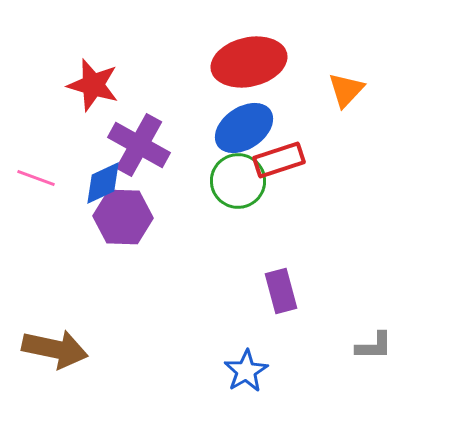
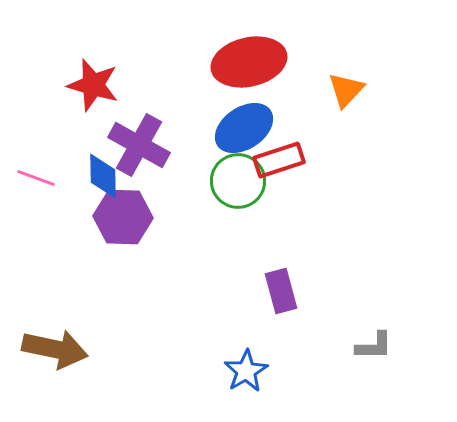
blue diamond: moved 7 px up; rotated 66 degrees counterclockwise
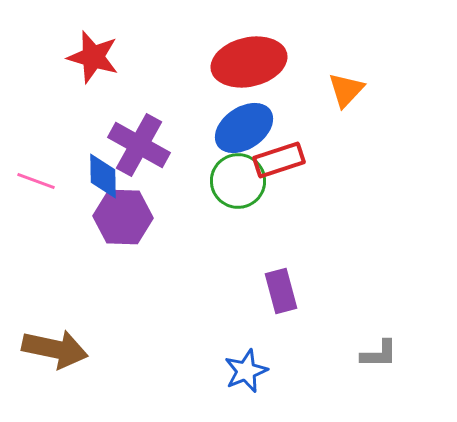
red star: moved 28 px up
pink line: moved 3 px down
gray L-shape: moved 5 px right, 8 px down
blue star: rotated 9 degrees clockwise
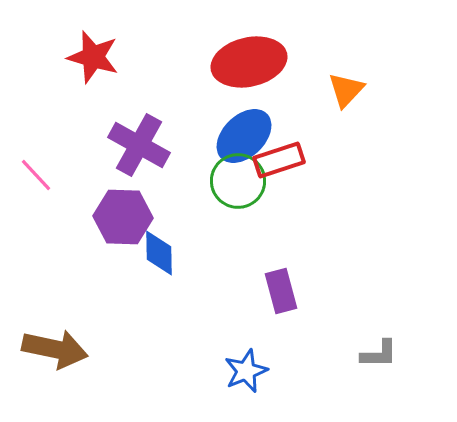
blue ellipse: moved 8 px down; rotated 10 degrees counterclockwise
blue diamond: moved 56 px right, 77 px down
pink line: moved 6 px up; rotated 27 degrees clockwise
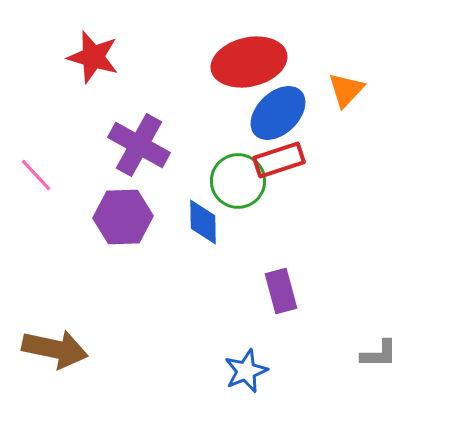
blue ellipse: moved 34 px right, 23 px up
purple hexagon: rotated 4 degrees counterclockwise
blue diamond: moved 44 px right, 31 px up
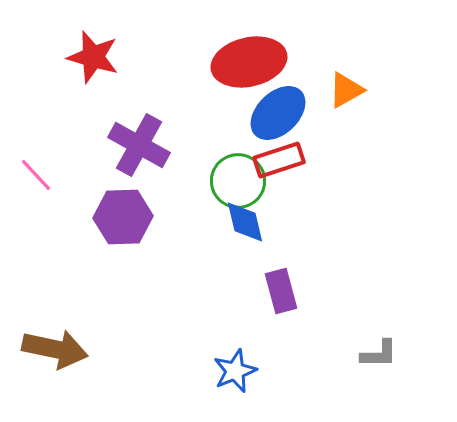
orange triangle: rotated 18 degrees clockwise
blue diamond: moved 42 px right; rotated 12 degrees counterclockwise
blue star: moved 11 px left
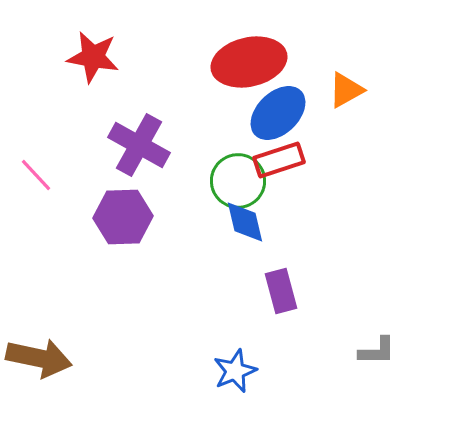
red star: rotated 6 degrees counterclockwise
brown arrow: moved 16 px left, 9 px down
gray L-shape: moved 2 px left, 3 px up
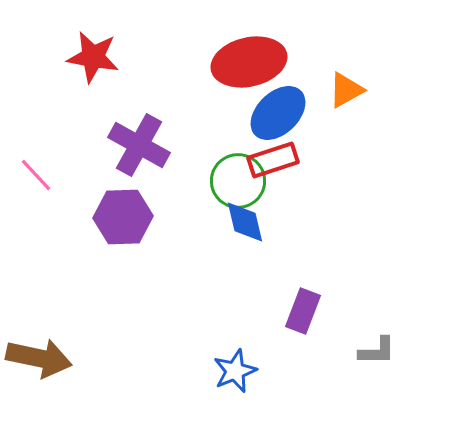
red rectangle: moved 6 px left
purple rectangle: moved 22 px right, 20 px down; rotated 36 degrees clockwise
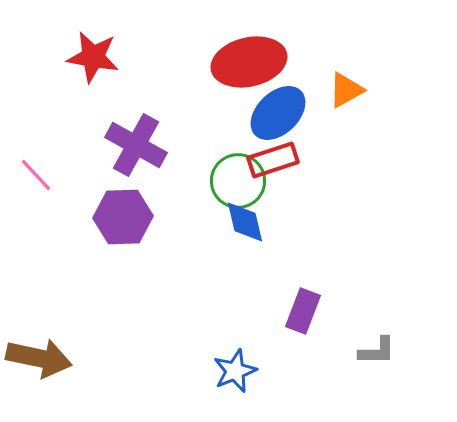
purple cross: moved 3 px left
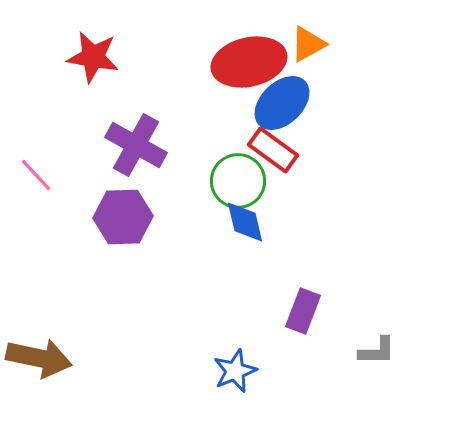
orange triangle: moved 38 px left, 46 px up
blue ellipse: moved 4 px right, 10 px up
red rectangle: moved 10 px up; rotated 54 degrees clockwise
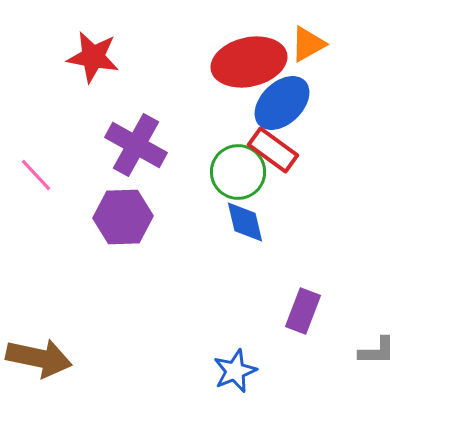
green circle: moved 9 px up
